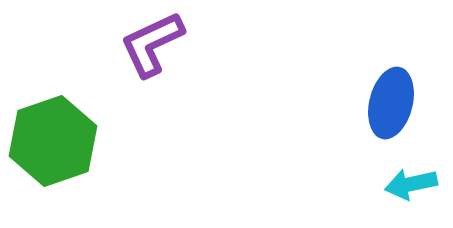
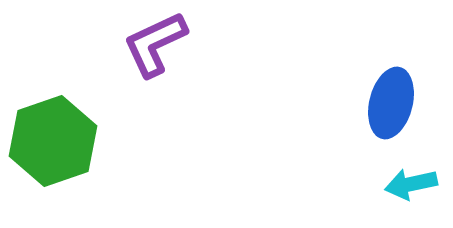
purple L-shape: moved 3 px right
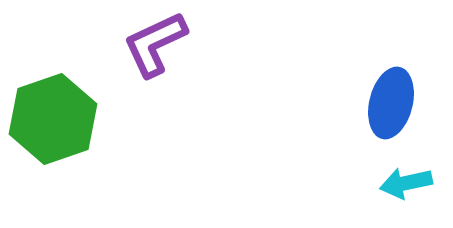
green hexagon: moved 22 px up
cyan arrow: moved 5 px left, 1 px up
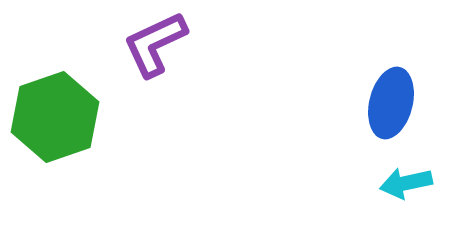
green hexagon: moved 2 px right, 2 px up
